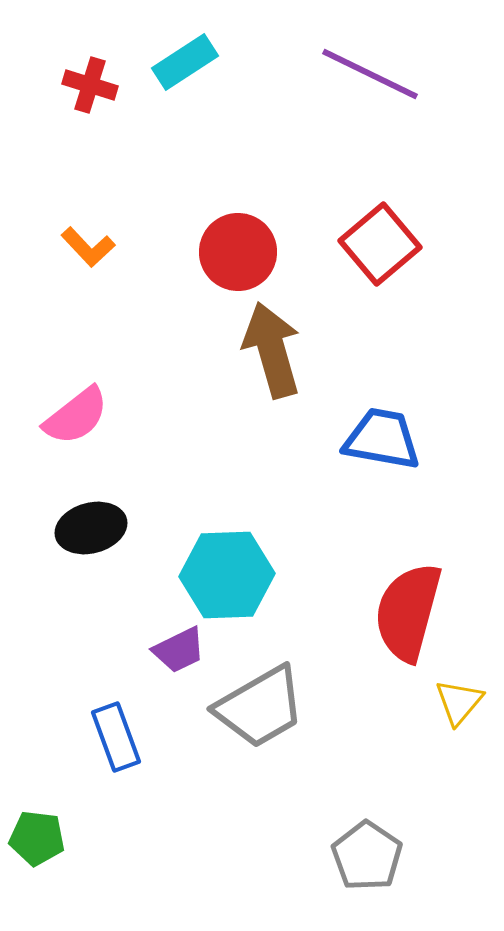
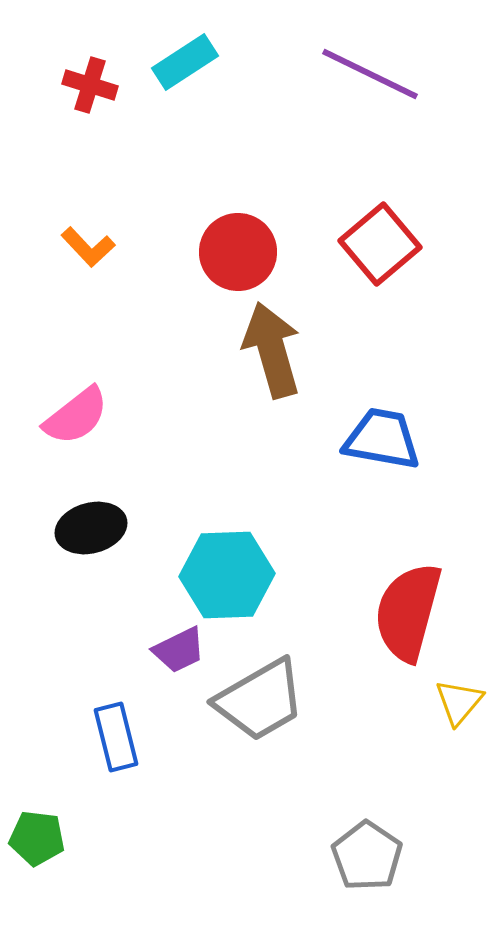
gray trapezoid: moved 7 px up
blue rectangle: rotated 6 degrees clockwise
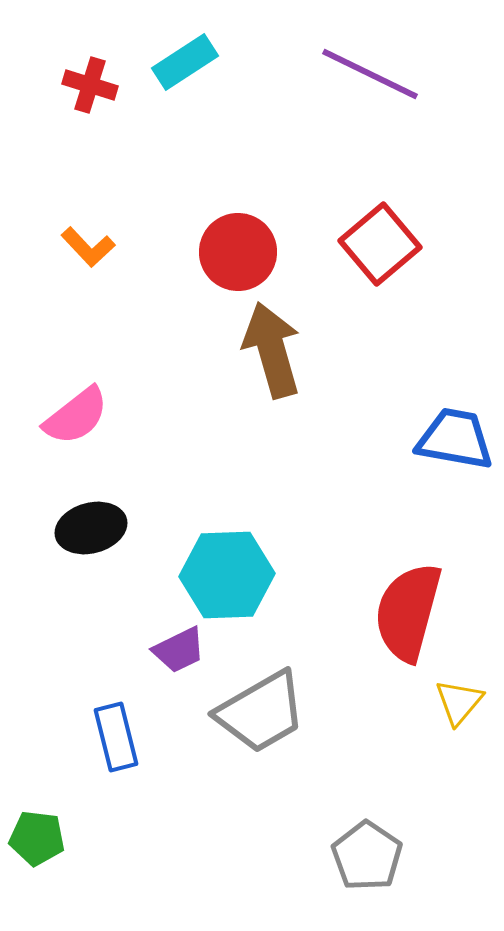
blue trapezoid: moved 73 px right
gray trapezoid: moved 1 px right, 12 px down
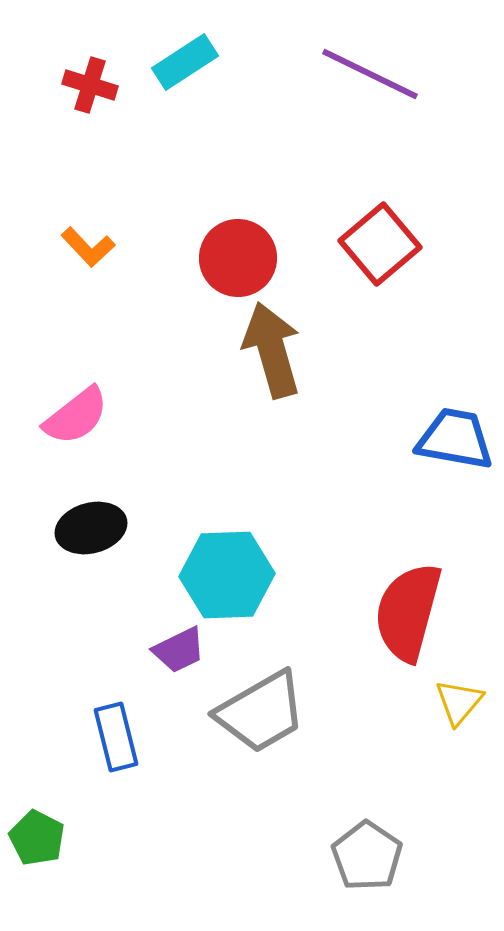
red circle: moved 6 px down
green pentagon: rotated 20 degrees clockwise
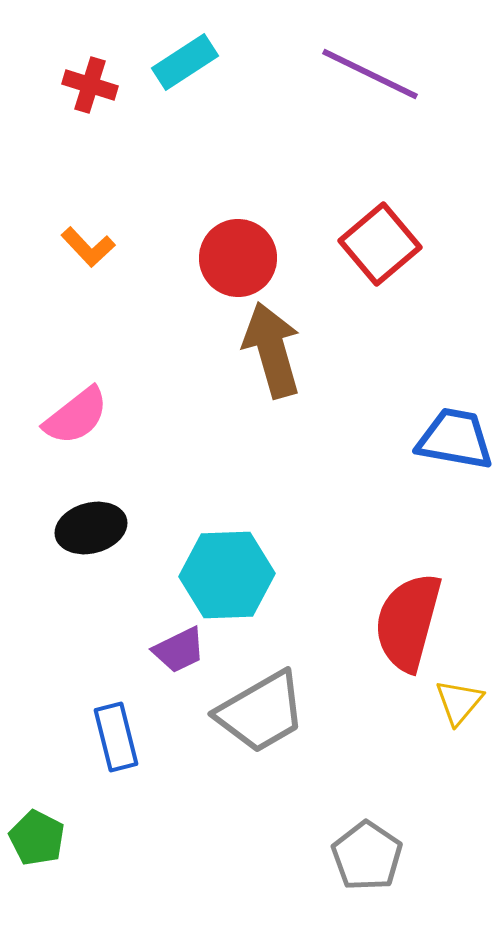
red semicircle: moved 10 px down
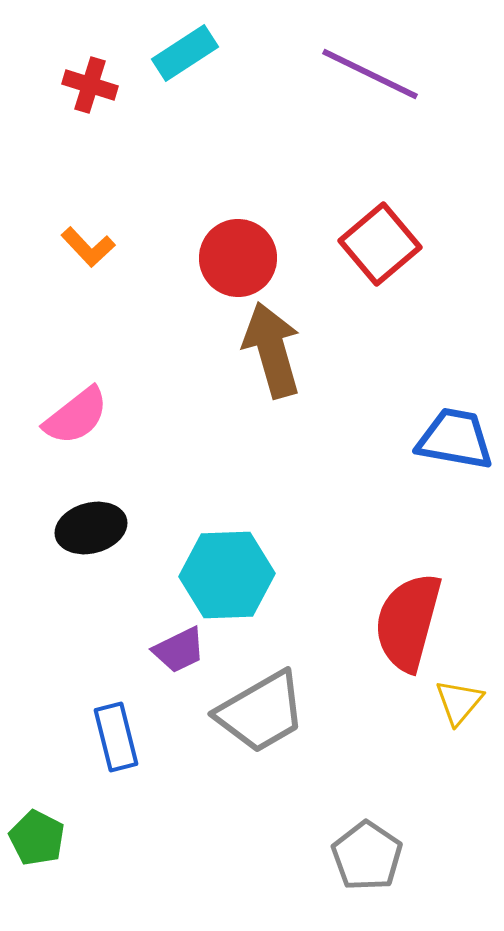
cyan rectangle: moved 9 px up
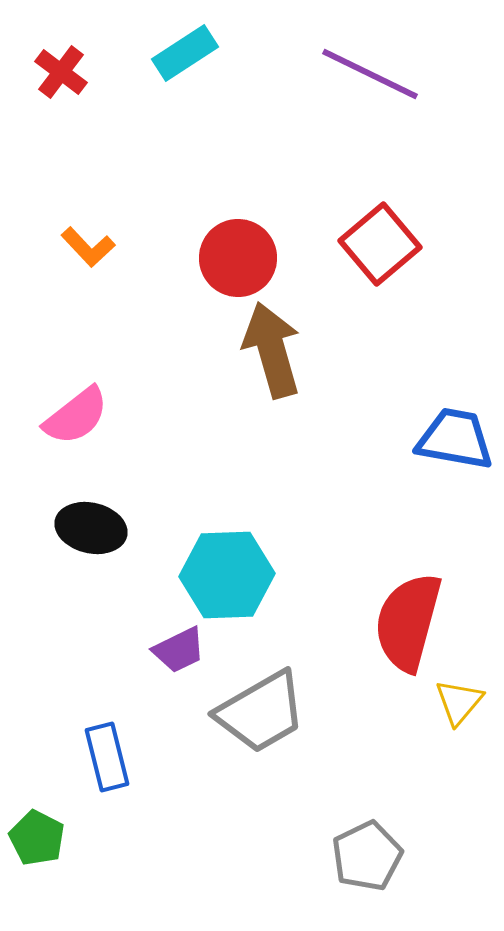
red cross: moved 29 px left, 13 px up; rotated 20 degrees clockwise
black ellipse: rotated 28 degrees clockwise
blue rectangle: moved 9 px left, 20 px down
gray pentagon: rotated 12 degrees clockwise
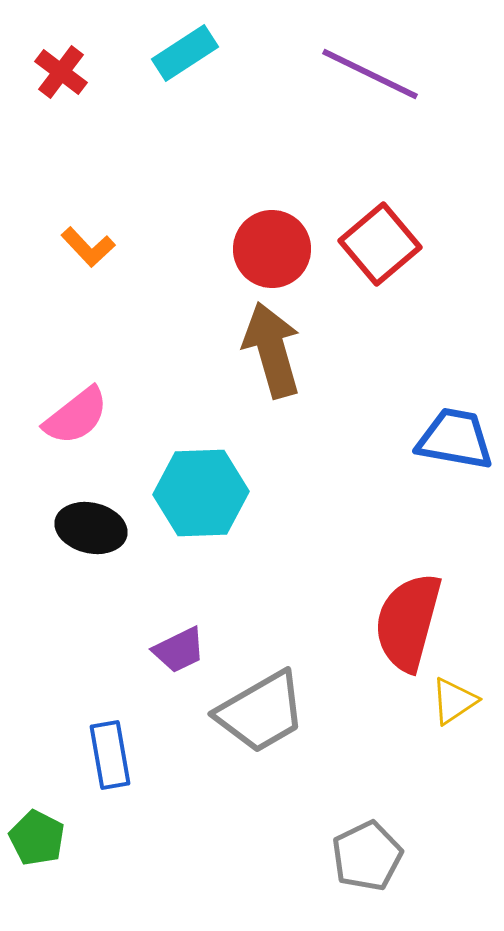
red circle: moved 34 px right, 9 px up
cyan hexagon: moved 26 px left, 82 px up
yellow triangle: moved 5 px left, 1 px up; rotated 16 degrees clockwise
blue rectangle: moved 3 px right, 2 px up; rotated 4 degrees clockwise
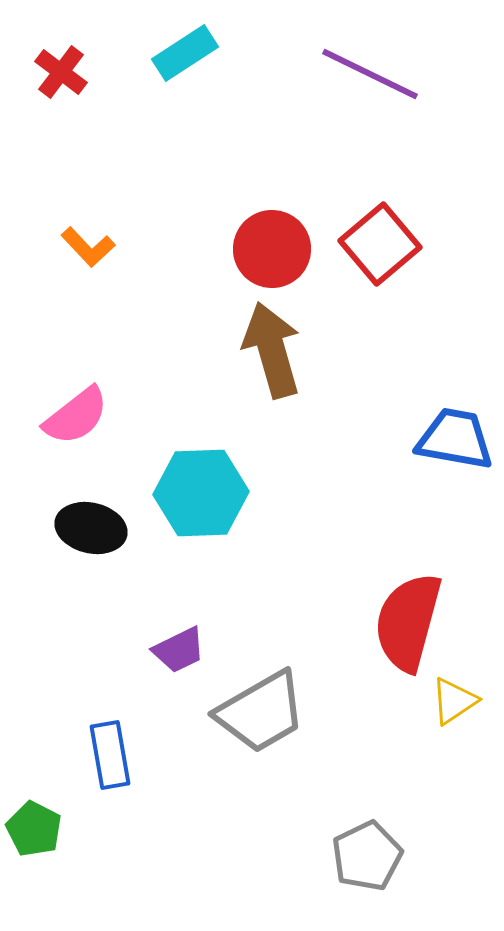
green pentagon: moved 3 px left, 9 px up
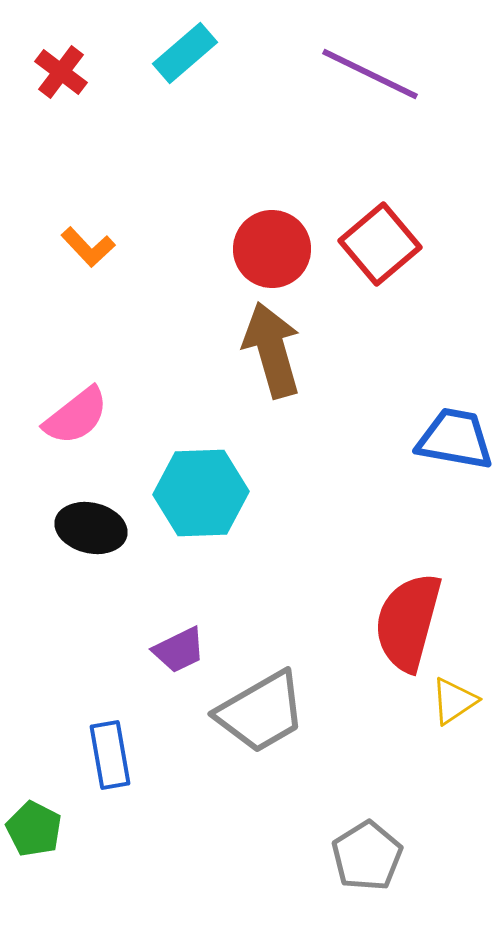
cyan rectangle: rotated 8 degrees counterclockwise
gray pentagon: rotated 6 degrees counterclockwise
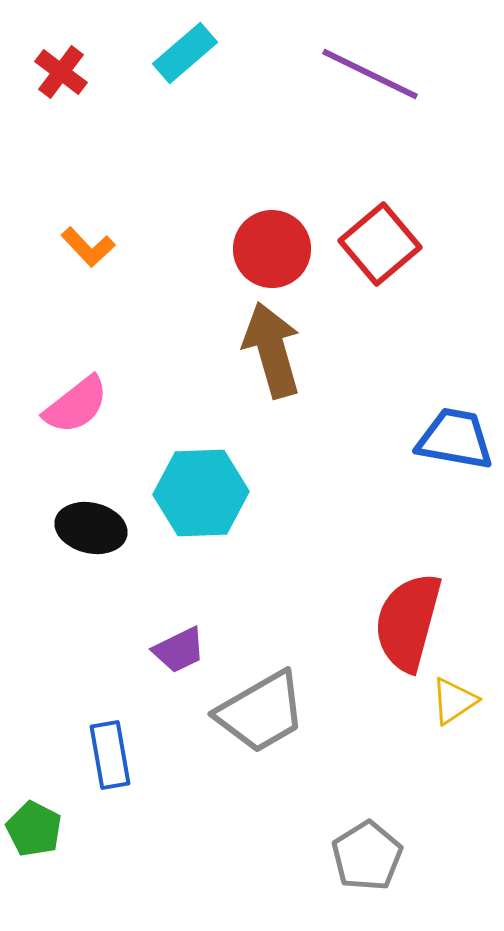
pink semicircle: moved 11 px up
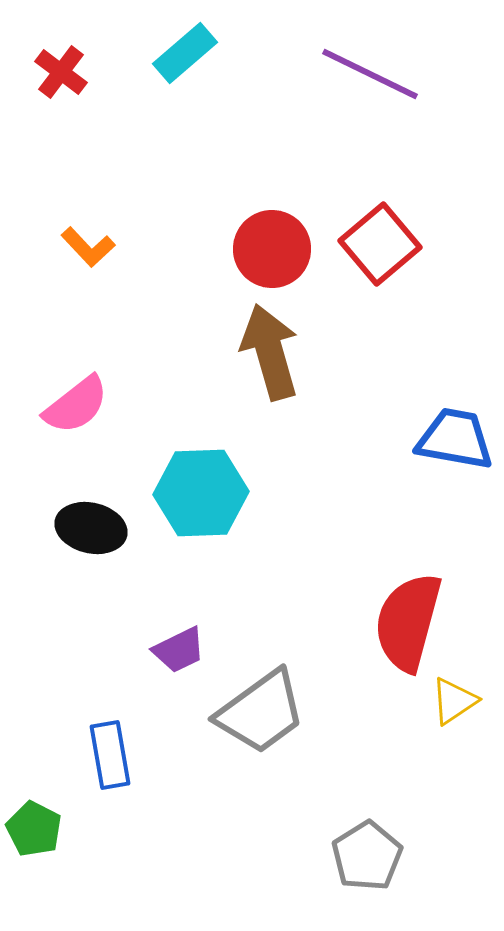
brown arrow: moved 2 px left, 2 px down
gray trapezoid: rotated 6 degrees counterclockwise
